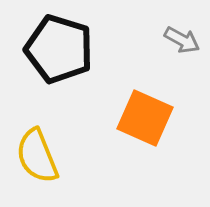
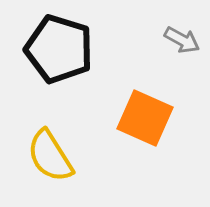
yellow semicircle: moved 13 px right; rotated 10 degrees counterclockwise
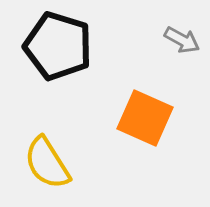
black pentagon: moved 1 px left, 3 px up
yellow semicircle: moved 3 px left, 7 px down
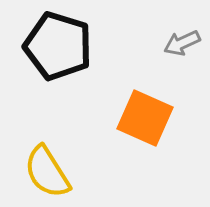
gray arrow: moved 3 px down; rotated 126 degrees clockwise
yellow semicircle: moved 9 px down
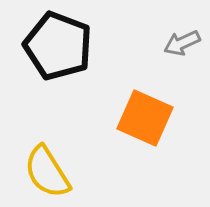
black pentagon: rotated 4 degrees clockwise
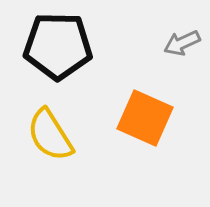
black pentagon: rotated 20 degrees counterclockwise
yellow semicircle: moved 3 px right, 37 px up
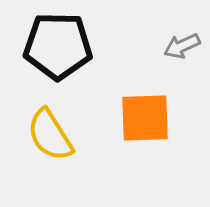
gray arrow: moved 3 px down
orange square: rotated 26 degrees counterclockwise
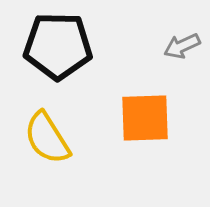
yellow semicircle: moved 3 px left, 3 px down
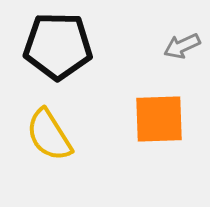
orange square: moved 14 px right, 1 px down
yellow semicircle: moved 2 px right, 3 px up
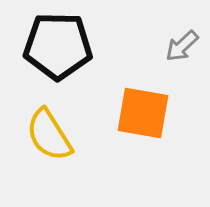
gray arrow: rotated 18 degrees counterclockwise
orange square: moved 16 px left, 6 px up; rotated 12 degrees clockwise
